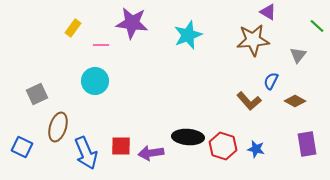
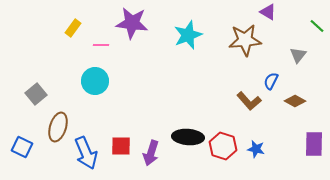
brown star: moved 8 px left
gray square: moved 1 px left; rotated 15 degrees counterclockwise
purple rectangle: moved 7 px right; rotated 10 degrees clockwise
purple arrow: rotated 65 degrees counterclockwise
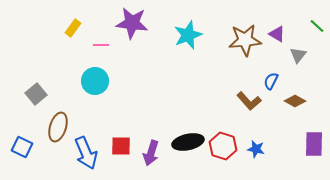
purple triangle: moved 9 px right, 22 px down
black ellipse: moved 5 px down; rotated 16 degrees counterclockwise
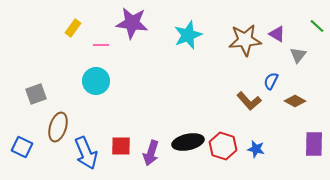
cyan circle: moved 1 px right
gray square: rotated 20 degrees clockwise
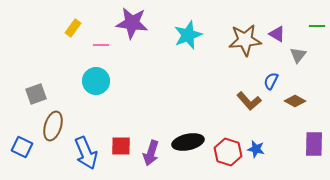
green line: rotated 42 degrees counterclockwise
brown ellipse: moved 5 px left, 1 px up
red hexagon: moved 5 px right, 6 px down
